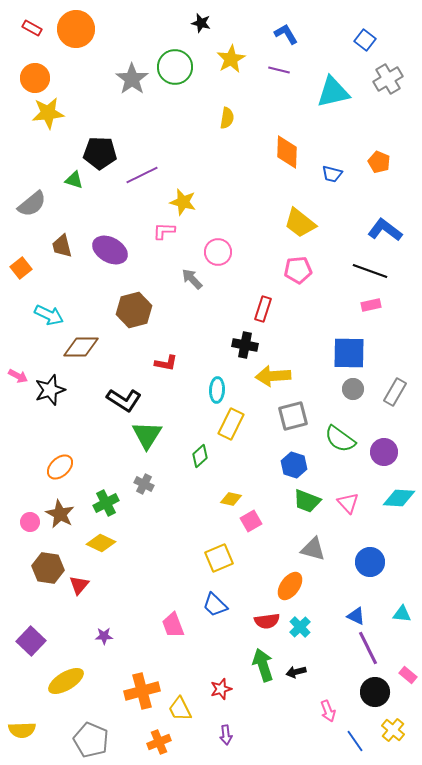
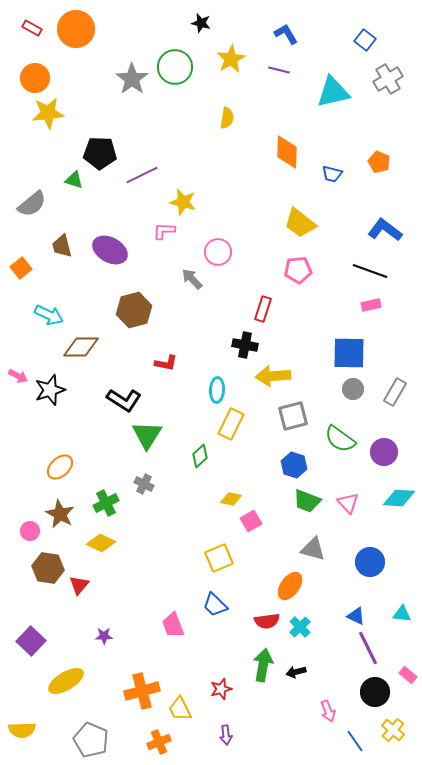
pink circle at (30, 522): moved 9 px down
green arrow at (263, 665): rotated 28 degrees clockwise
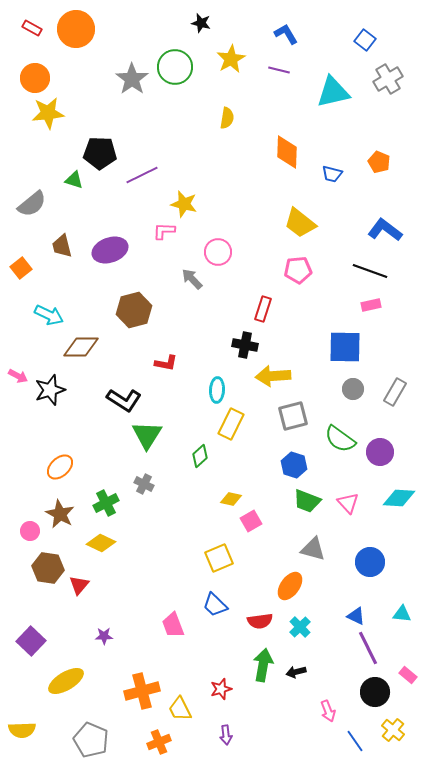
yellow star at (183, 202): moved 1 px right, 2 px down
purple ellipse at (110, 250): rotated 48 degrees counterclockwise
blue square at (349, 353): moved 4 px left, 6 px up
purple circle at (384, 452): moved 4 px left
red semicircle at (267, 621): moved 7 px left
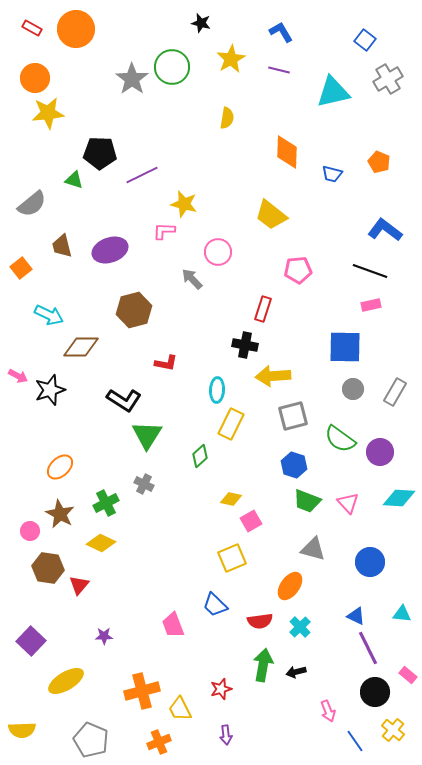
blue L-shape at (286, 34): moved 5 px left, 2 px up
green circle at (175, 67): moved 3 px left
yellow trapezoid at (300, 223): moved 29 px left, 8 px up
yellow square at (219, 558): moved 13 px right
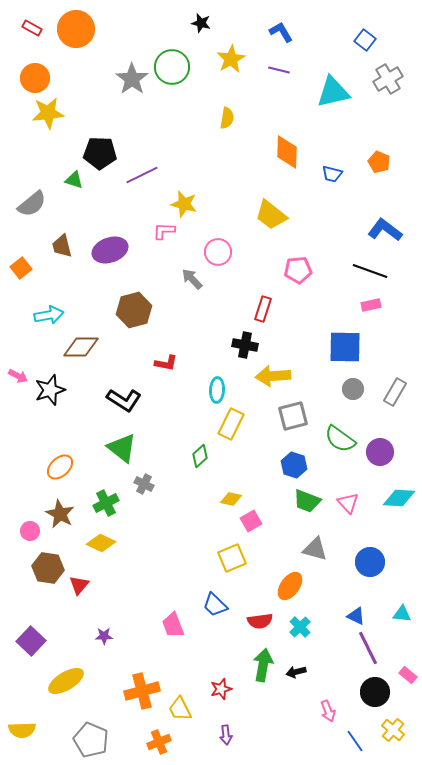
cyan arrow at (49, 315): rotated 36 degrees counterclockwise
green triangle at (147, 435): moved 25 px left, 13 px down; rotated 24 degrees counterclockwise
gray triangle at (313, 549): moved 2 px right
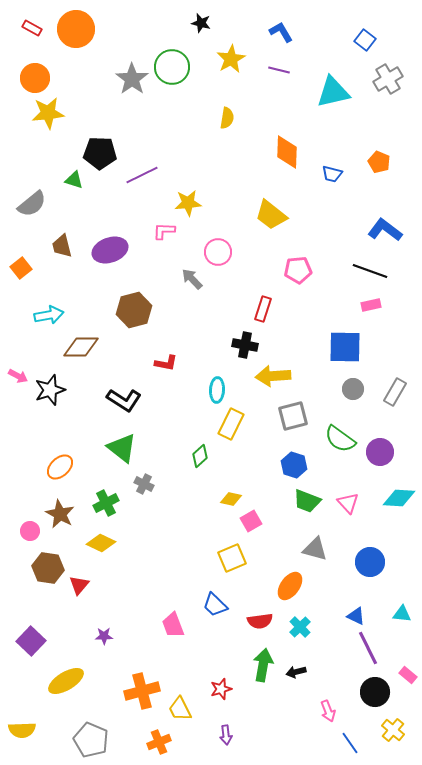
yellow star at (184, 204): moved 4 px right, 1 px up; rotated 20 degrees counterclockwise
blue line at (355, 741): moved 5 px left, 2 px down
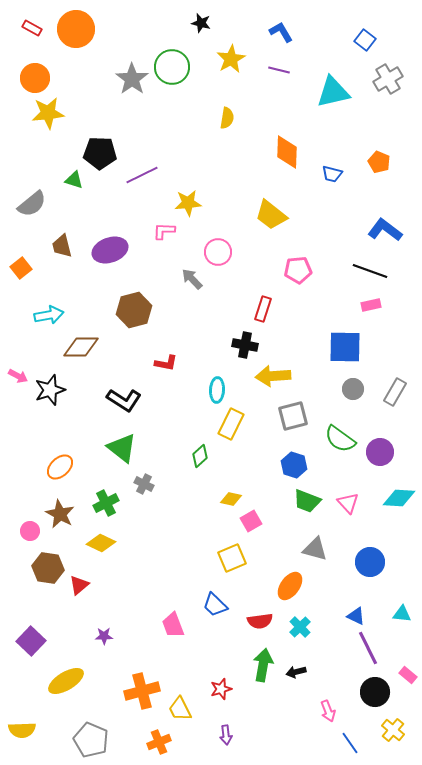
red triangle at (79, 585): rotated 10 degrees clockwise
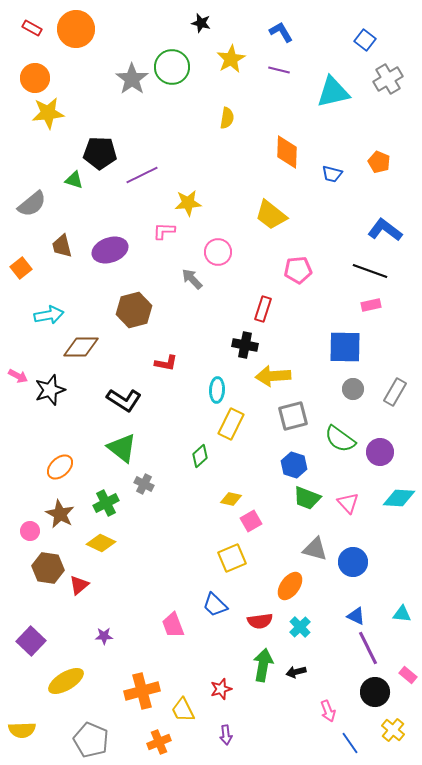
green trapezoid at (307, 501): moved 3 px up
blue circle at (370, 562): moved 17 px left
yellow trapezoid at (180, 709): moved 3 px right, 1 px down
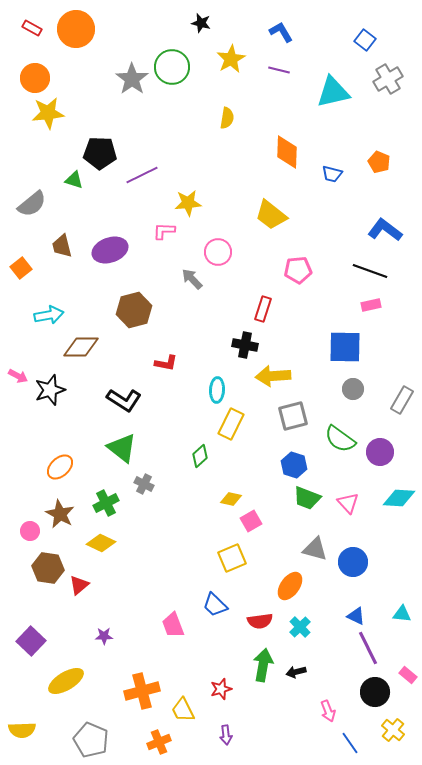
gray rectangle at (395, 392): moved 7 px right, 8 px down
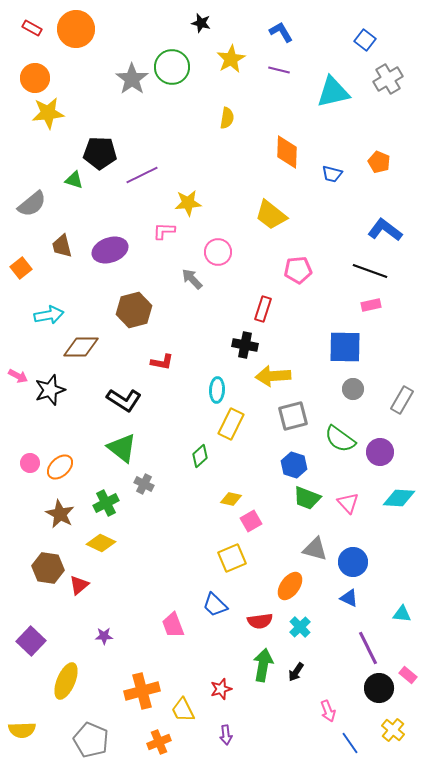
red L-shape at (166, 363): moved 4 px left, 1 px up
pink circle at (30, 531): moved 68 px up
blue triangle at (356, 616): moved 7 px left, 18 px up
black arrow at (296, 672): rotated 42 degrees counterclockwise
yellow ellipse at (66, 681): rotated 36 degrees counterclockwise
black circle at (375, 692): moved 4 px right, 4 px up
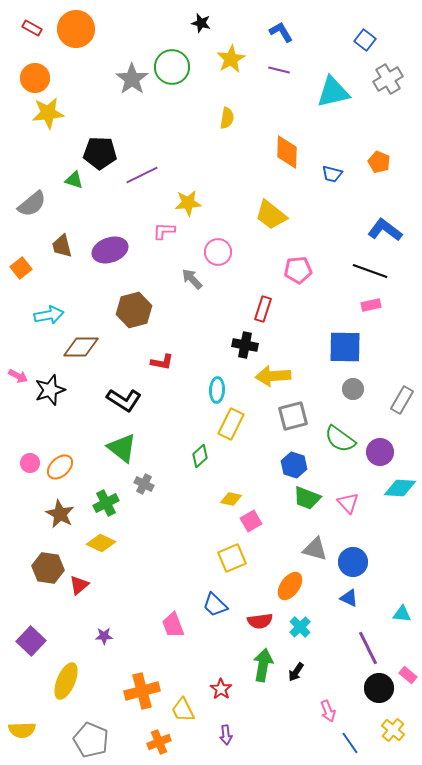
cyan diamond at (399, 498): moved 1 px right, 10 px up
red star at (221, 689): rotated 20 degrees counterclockwise
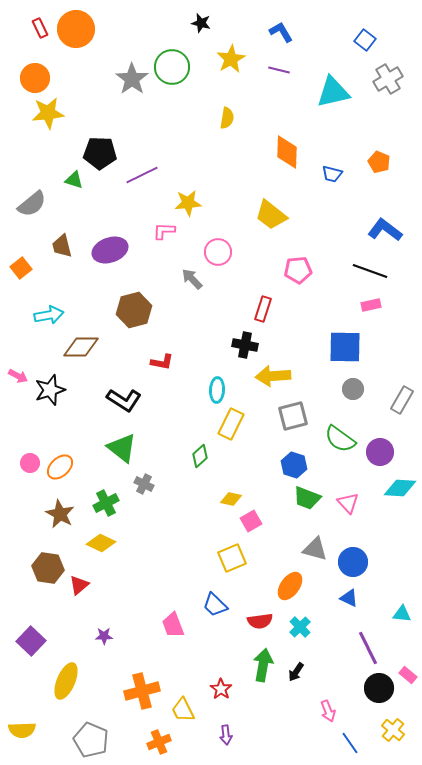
red rectangle at (32, 28): moved 8 px right; rotated 36 degrees clockwise
